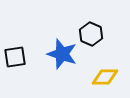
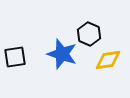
black hexagon: moved 2 px left
yellow diamond: moved 3 px right, 17 px up; rotated 8 degrees counterclockwise
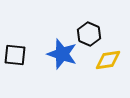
black square: moved 2 px up; rotated 15 degrees clockwise
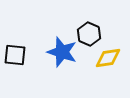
blue star: moved 2 px up
yellow diamond: moved 2 px up
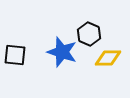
yellow diamond: rotated 8 degrees clockwise
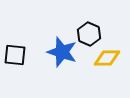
yellow diamond: moved 1 px left
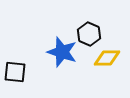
black square: moved 17 px down
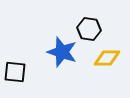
black hexagon: moved 5 px up; rotated 15 degrees counterclockwise
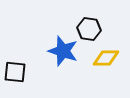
blue star: moved 1 px right, 1 px up
yellow diamond: moved 1 px left
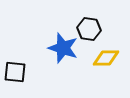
blue star: moved 3 px up
